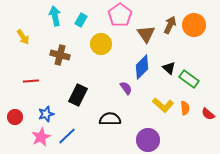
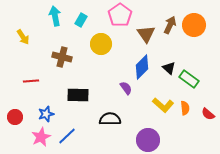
brown cross: moved 2 px right, 2 px down
black rectangle: rotated 65 degrees clockwise
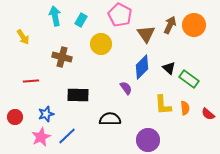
pink pentagon: rotated 10 degrees counterclockwise
yellow L-shape: rotated 45 degrees clockwise
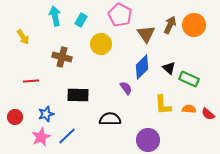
green rectangle: rotated 12 degrees counterclockwise
orange semicircle: moved 4 px right, 1 px down; rotated 80 degrees counterclockwise
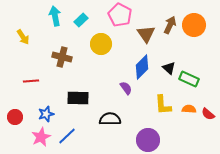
cyan rectangle: rotated 16 degrees clockwise
black rectangle: moved 3 px down
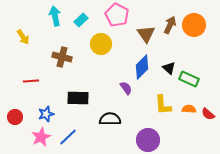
pink pentagon: moved 3 px left
blue line: moved 1 px right, 1 px down
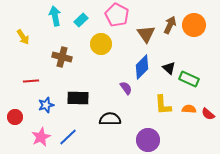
blue star: moved 9 px up
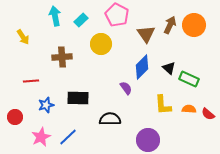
brown cross: rotated 18 degrees counterclockwise
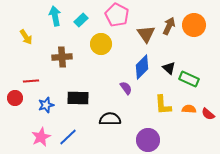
brown arrow: moved 1 px left, 1 px down
yellow arrow: moved 3 px right
red circle: moved 19 px up
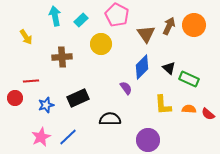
black rectangle: rotated 25 degrees counterclockwise
